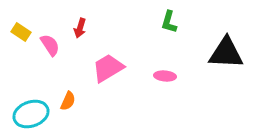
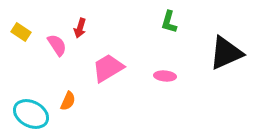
pink semicircle: moved 7 px right
black triangle: rotated 27 degrees counterclockwise
cyan ellipse: rotated 48 degrees clockwise
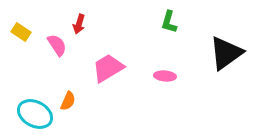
red arrow: moved 1 px left, 4 px up
black triangle: rotated 12 degrees counterclockwise
cyan ellipse: moved 4 px right
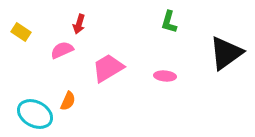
pink semicircle: moved 5 px right, 5 px down; rotated 80 degrees counterclockwise
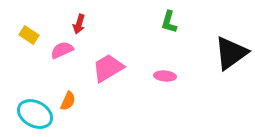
yellow rectangle: moved 8 px right, 3 px down
black triangle: moved 5 px right
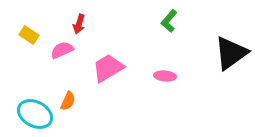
green L-shape: moved 1 px up; rotated 25 degrees clockwise
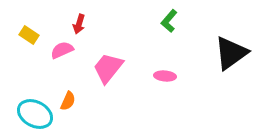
pink trapezoid: rotated 20 degrees counterclockwise
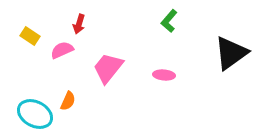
yellow rectangle: moved 1 px right, 1 px down
pink ellipse: moved 1 px left, 1 px up
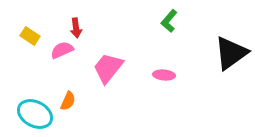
red arrow: moved 3 px left, 4 px down; rotated 24 degrees counterclockwise
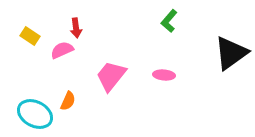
pink trapezoid: moved 3 px right, 8 px down
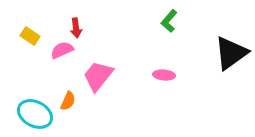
pink trapezoid: moved 13 px left
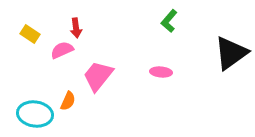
yellow rectangle: moved 2 px up
pink ellipse: moved 3 px left, 3 px up
cyan ellipse: rotated 20 degrees counterclockwise
